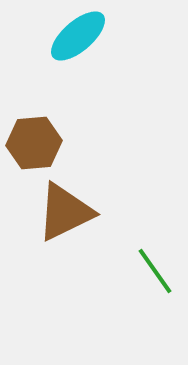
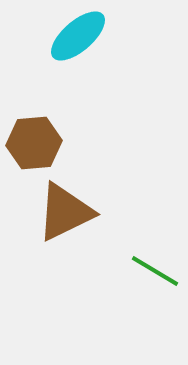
green line: rotated 24 degrees counterclockwise
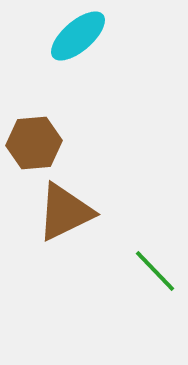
green line: rotated 15 degrees clockwise
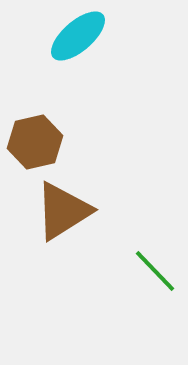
brown hexagon: moved 1 px right, 1 px up; rotated 8 degrees counterclockwise
brown triangle: moved 2 px left, 1 px up; rotated 6 degrees counterclockwise
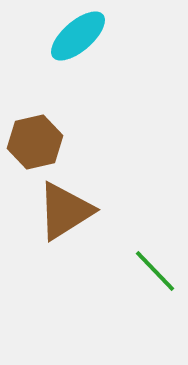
brown triangle: moved 2 px right
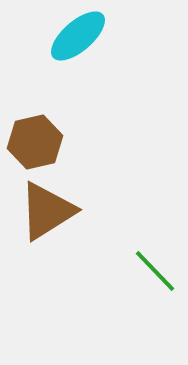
brown triangle: moved 18 px left
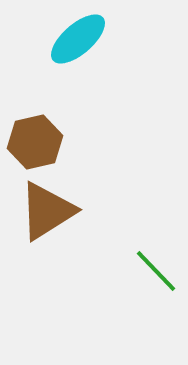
cyan ellipse: moved 3 px down
green line: moved 1 px right
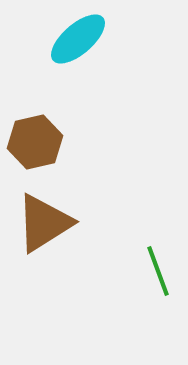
brown triangle: moved 3 px left, 12 px down
green line: moved 2 px right; rotated 24 degrees clockwise
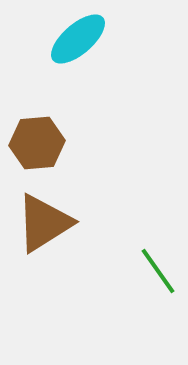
brown hexagon: moved 2 px right, 1 px down; rotated 8 degrees clockwise
green line: rotated 15 degrees counterclockwise
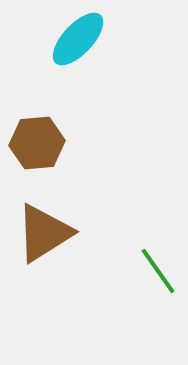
cyan ellipse: rotated 6 degrees counterclockwise
brown triangle: moved 10 px down
